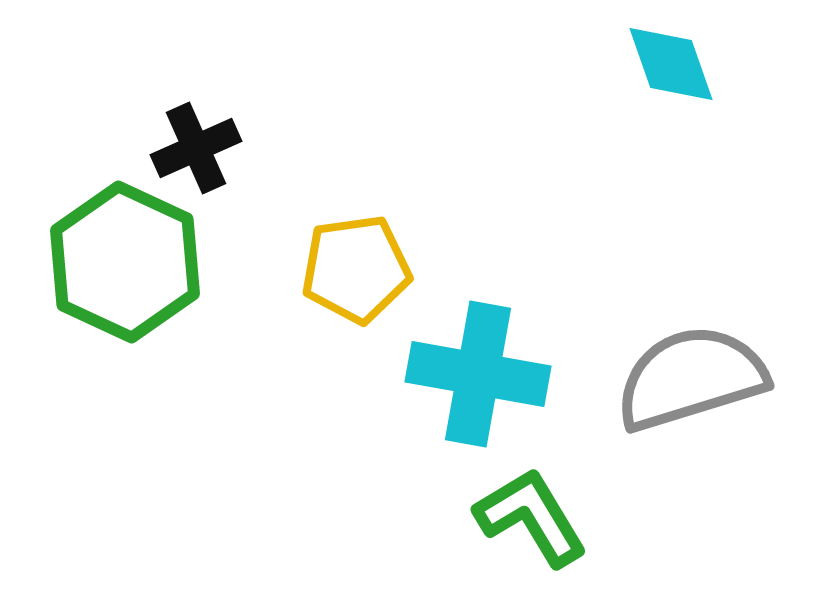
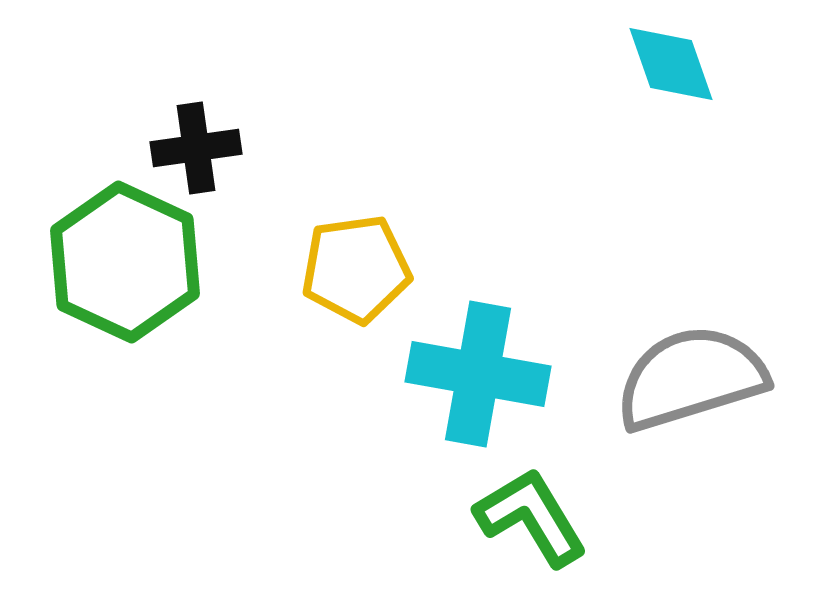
black cross: rotated 16 degrees clockwise
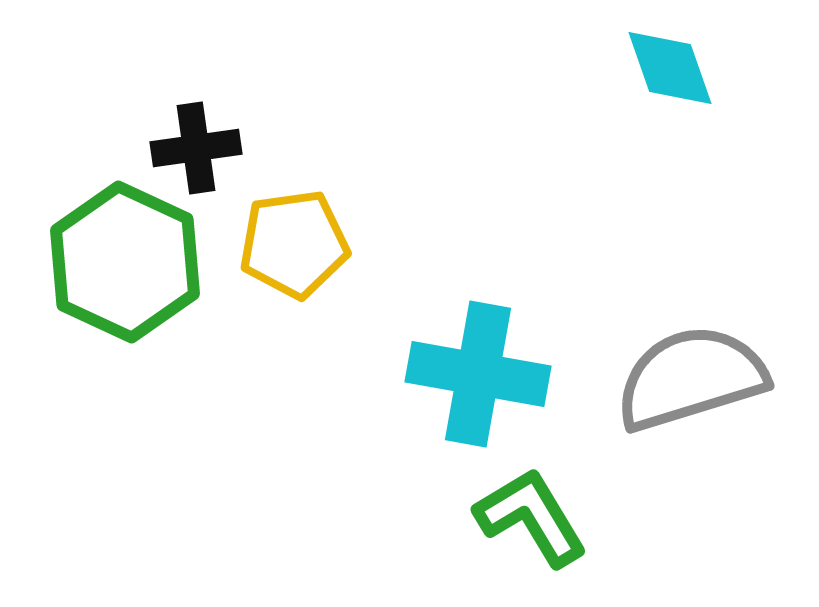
cyan diamond: moved 1 px left, 4 px down
yellow pentagon: moved 62 px left, 25 px up
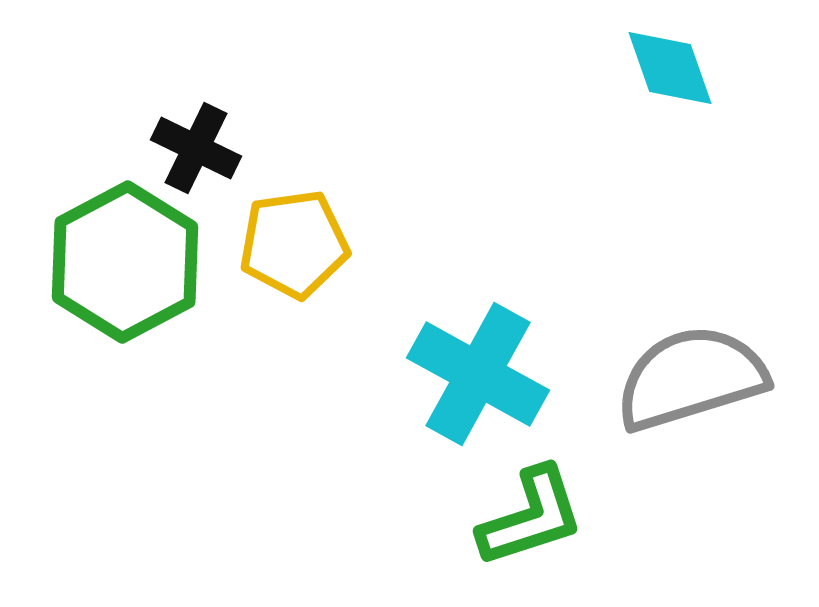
black cross: rotated 34 degrees clockwise
green hexagon: rotated 7 degrees clockwise
cyan cross: rotated 19 degrees clockwise
green L-shape: rotated 103 degrees clockwise
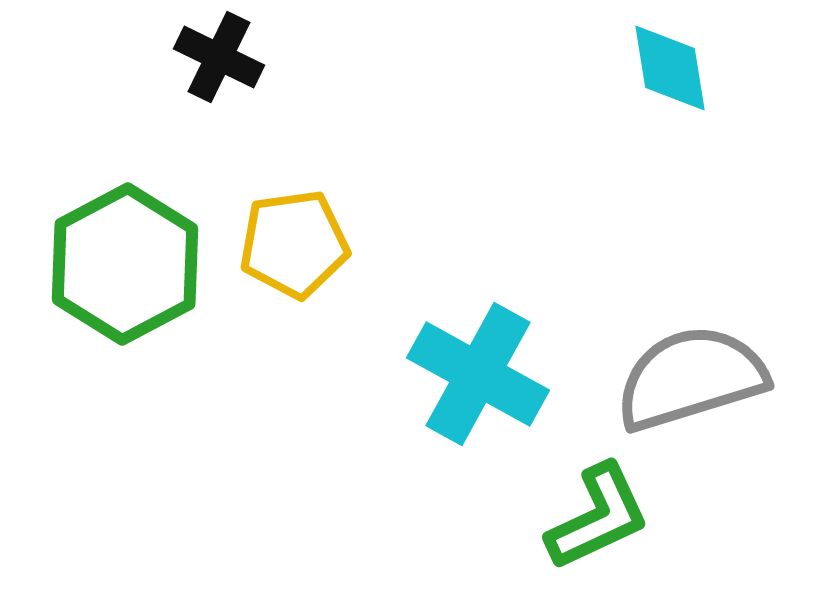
cyan diamond: rotated 10 degrees clockwise
black cross: moved 23 px right, 91 px up
green hexagon: moved 2 px down
green L-shape: moved 67 px right; rotated 7 degrees counterclockwise
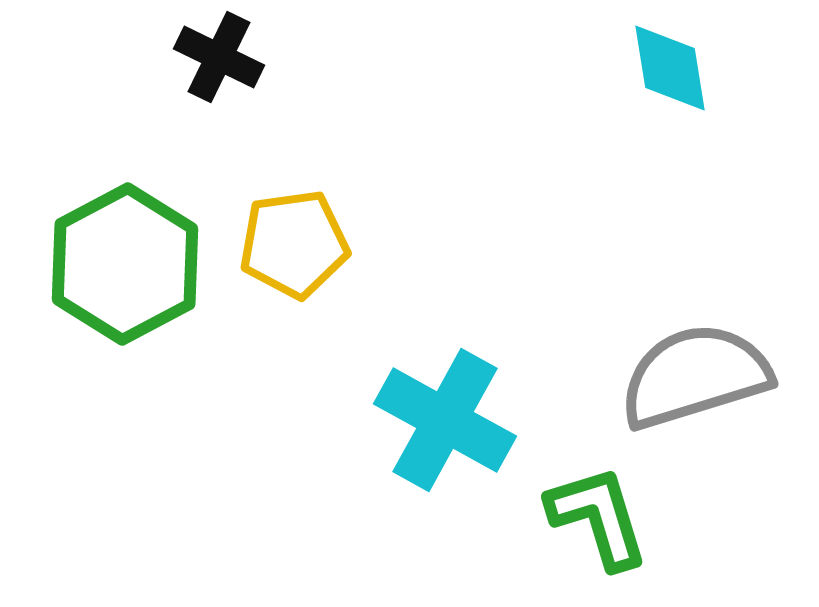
cyan cross: moved 33 px left, 46 px down
gray semicircle: moved 4 px right, 2 px up
green L-shape: rotated 82 degrees counterclockwise
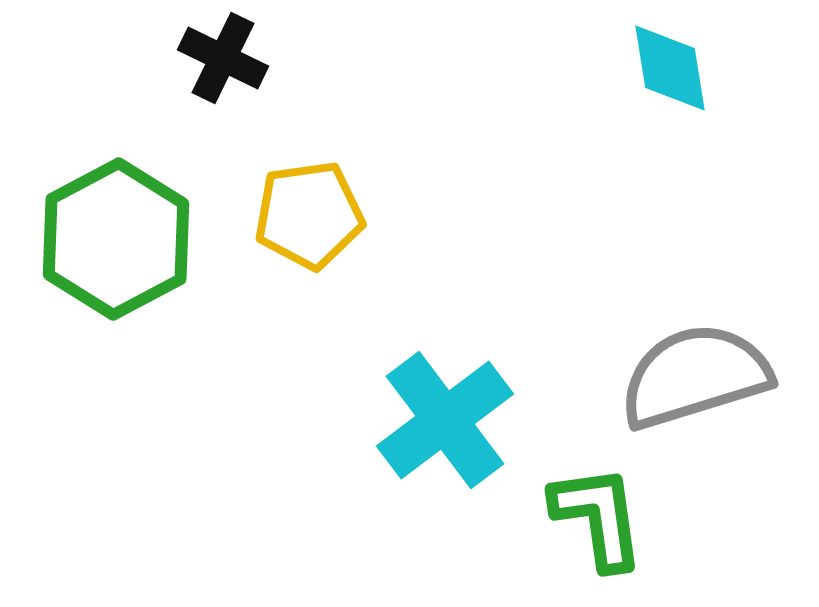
black cross: moved 4 px right, 1 px down
yellow pentagon: moved 15 px right, 29 px up
green hexagon: moved 9 px left, 25 px up
cyan cross: rotated 24 degrees clockwise
green L-shape: rotated 9 degrees clockwise
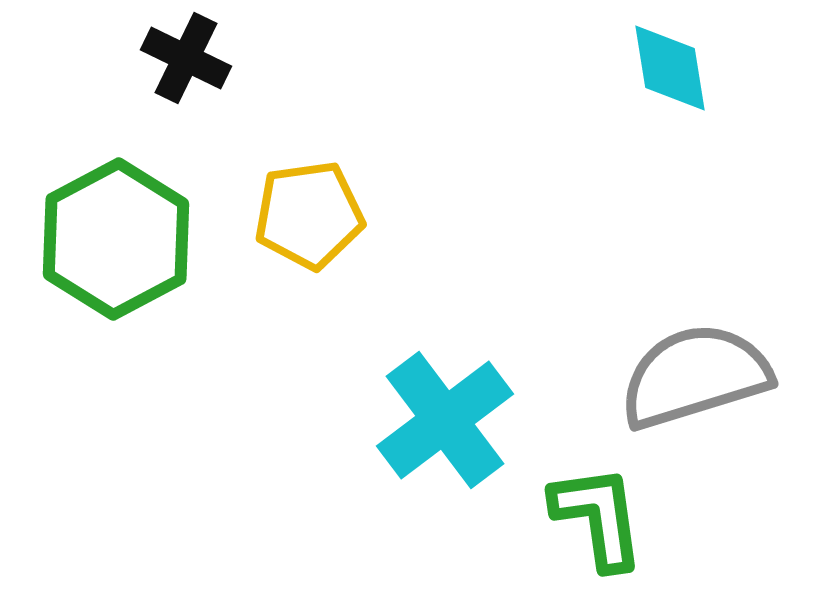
black cross: moved 37 px left
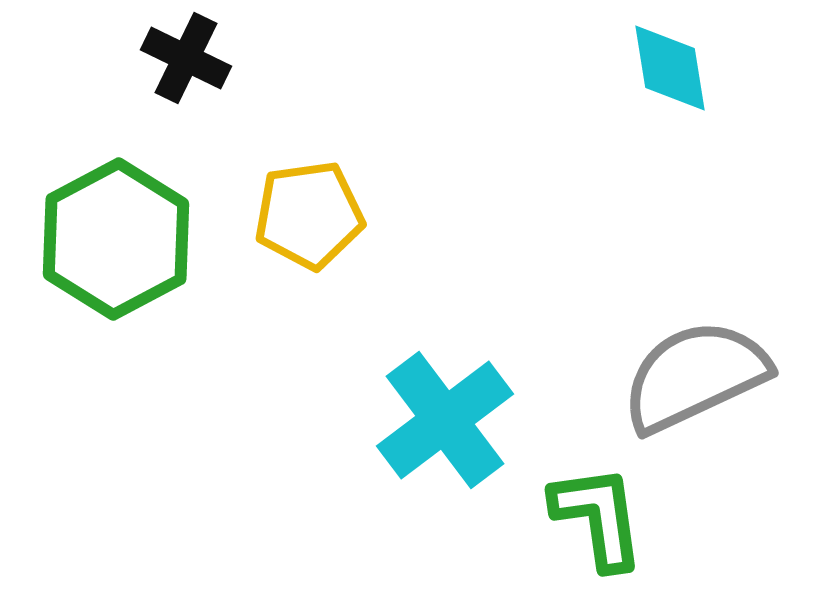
gray semicircle: rotated 8 degrees counterclockwise
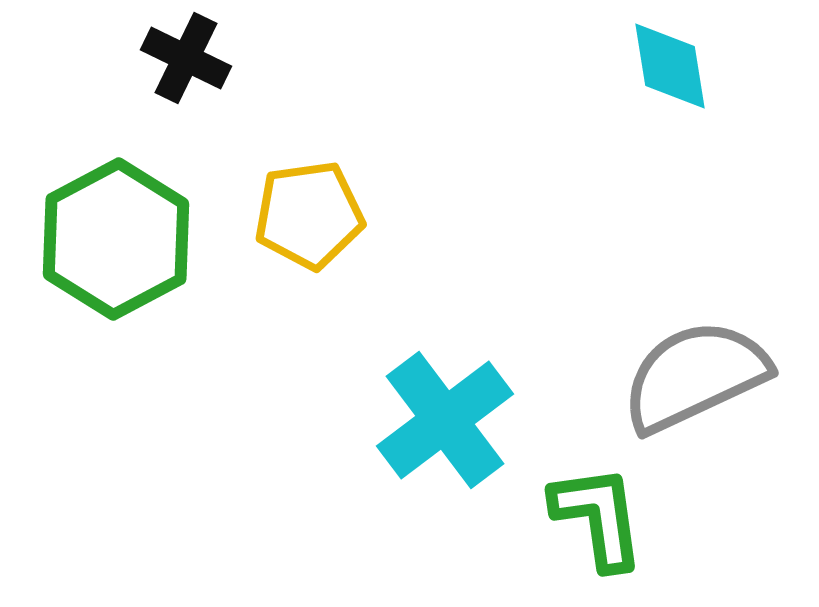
cyan diamond: moved 2 px up
